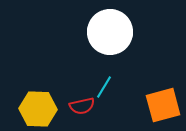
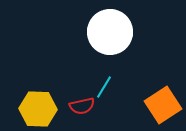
orange square: rotated 18 degrees counterclockwise
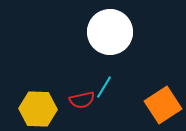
red semicircle: moved 6 px up
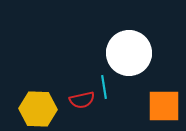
white circle: moved 19 px right, 21 px down
cyan line: rotated 40 degrees counterclockwise
orange square: moved 1 px right, 1 px down; rotated 33 degrees clockwise
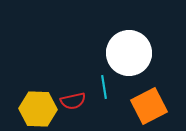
red semicircle: moved 9 px left, 1 px down
orange square: moved 15 px left; rotated 27 degrees counterclockwise
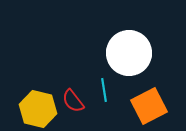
cyan line: moved 3 px down
red semicircle: rotated 65 degrees clockwise
yellow hexagon: rotated 12 degrees clockwise
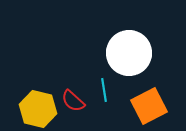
red semicircle: rotated 10 degrees counterclockwise
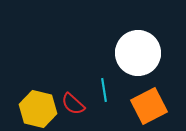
white circle: moved 9 px right
red semicircle: moved 3 px down
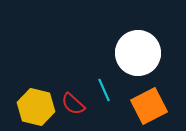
cyan line: rotated 15 degrees counterclockwise
yellow hexagon: moved 2 px left, 2 px up
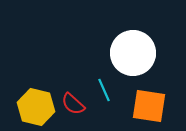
white circle: moved 5 px left
orange square: rotated 36 degrees clockwise
